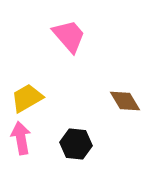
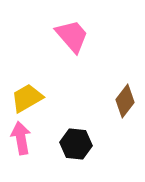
pink trapezoid: moved 3 px right
brown diamond: rotated 68 degrees clockwise
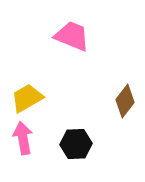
pink trapezoid: rotated 27 degrees counterclockwise
pink arrow: moved 2 px right
black hexagon: rotated 8 degrees counterclockwise
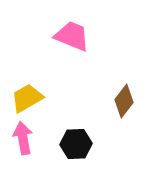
brown diamond: moved 1 px left
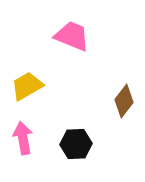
yellow trapezoid: moved 12 px up
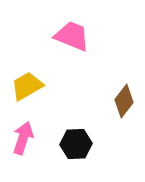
pink arrow: rotated 28 degrees clockwise
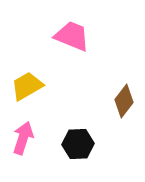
black hexagon: moved 2 px right
